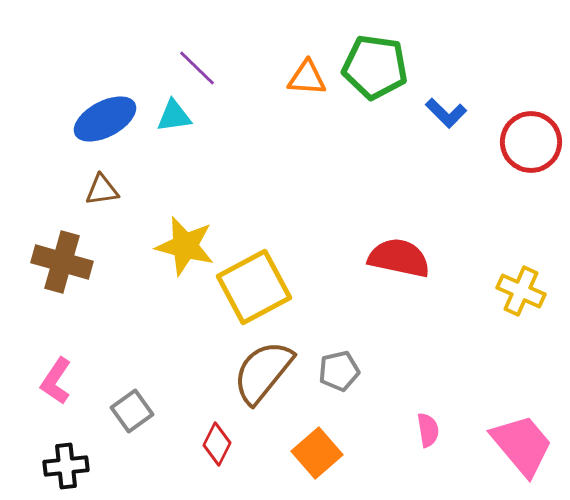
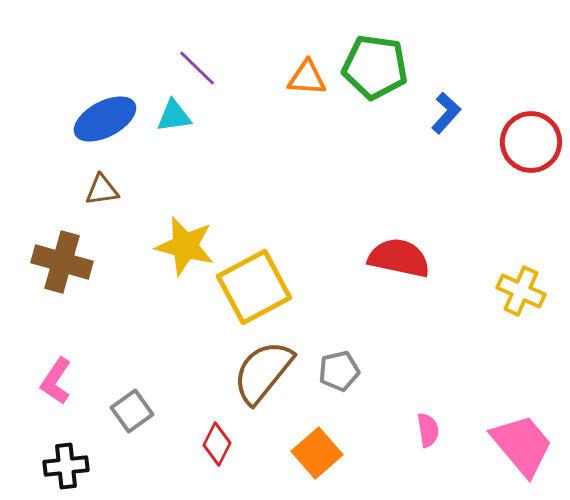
blue L-shape: rotated 93 degrees counterclockwise
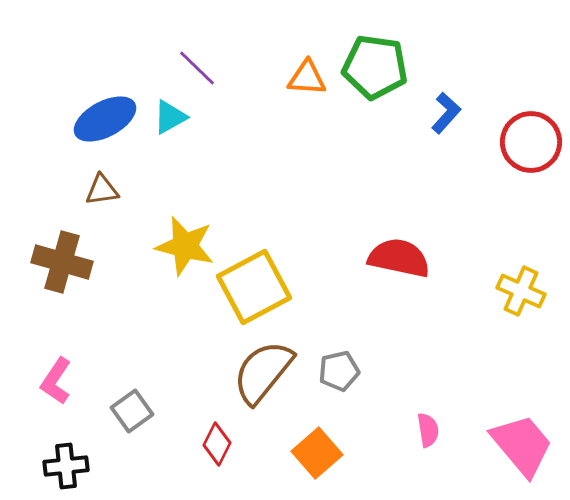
cyan triangle: moved 4 px left, 1 px down; rotated 21 degrees counterclockwise
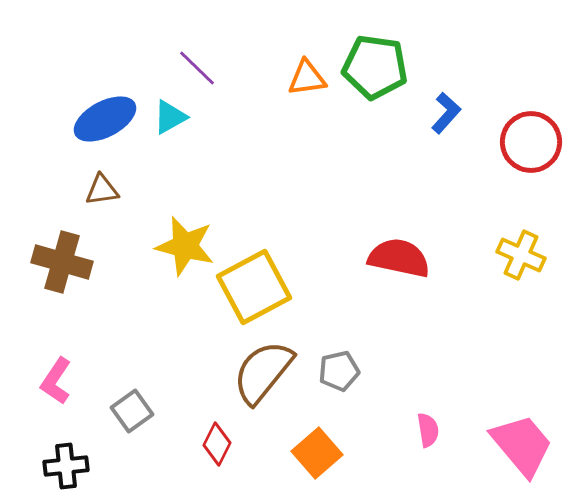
orange triangle: rotated 12 degrees counterclockwise
yellow cross: moved 36 px up
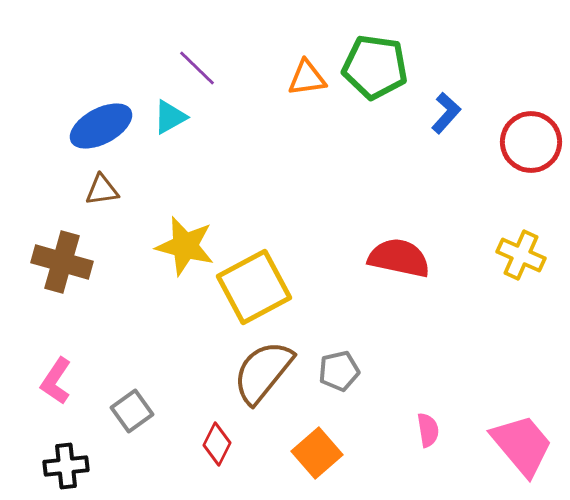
blue ellipse: moved 4 px left, 7 px down
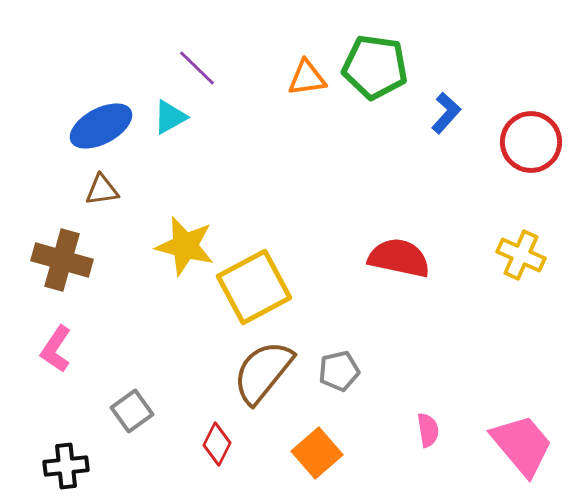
brown cross: moved 2 px up
pink L-shape: moved 32 px up
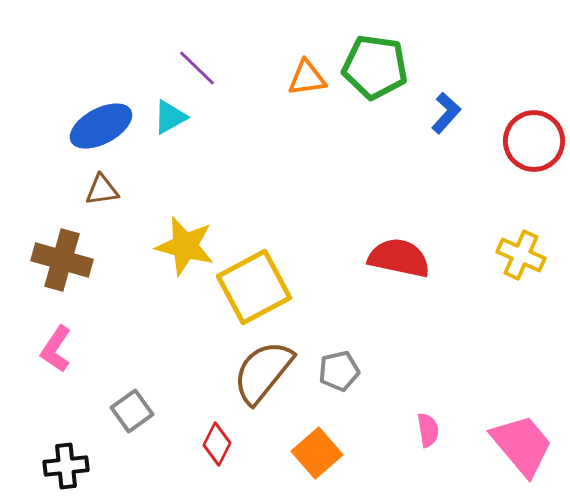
red circle: moved 3 px right, 1 px up
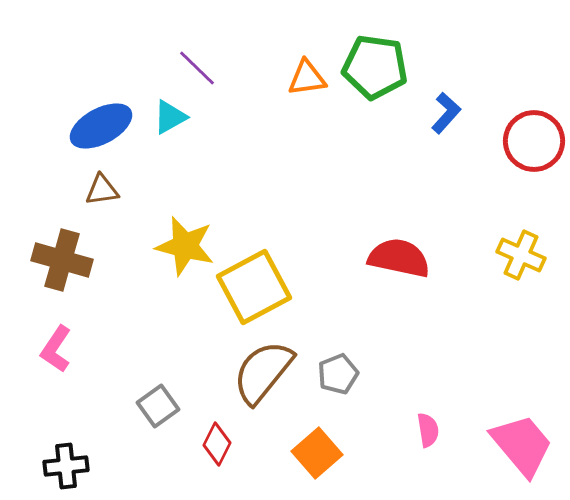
gray pentagon: moved 1 px left, 3 px down; rotated 9 degrees counterclockwise
gray square: moved 26 px right, 5 px up
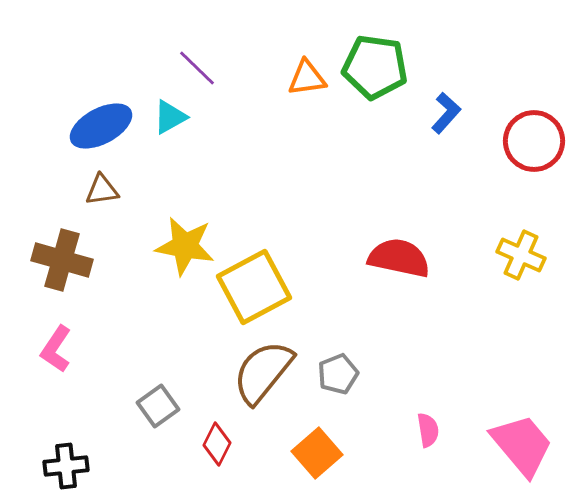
yellow star: rotated 4 degrees counterclockwise
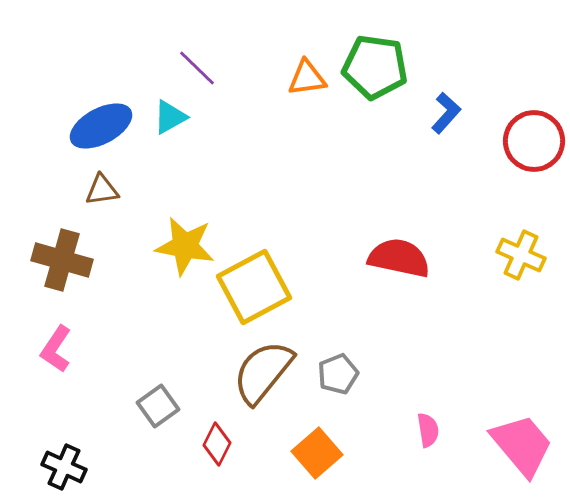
black cross: moved 2 px left, 1 px down; rotated 30 degrees clockwise
